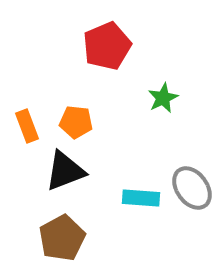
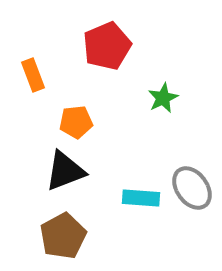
orange pentagon: rotated 12 degrees counterclockwise
orange rectangle: moved 6 px right, 51 px up
brown pentagon: moved 1 px right, 2 px up
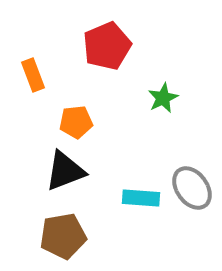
brown pentagon: rotated 18 degrees clockwise
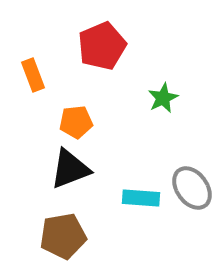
red pentagon: moved 5 px left
black triangle: moved 5 px right, 2 px up
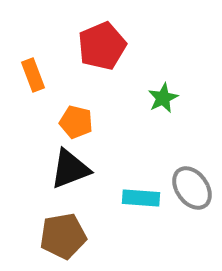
orange pentagon: rotated 20 degrees clockwise
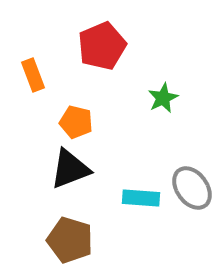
brown pentagon: moved 7 px right, 4 px down; rotated 27 degrees clockwise
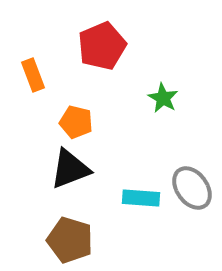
green star: rotated 16 degrees counterclockwise
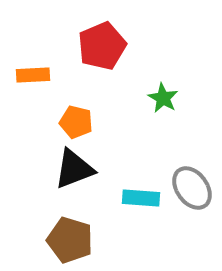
orange rectangle: rotated 72 degrees counterclockwise
black triangle: moved 4 px right
